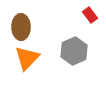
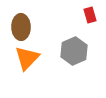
red rectangle: rotated 21 degrees clockwise
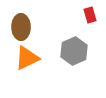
orange triangle: rotated 20 degrees clockwise
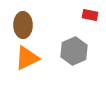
red rectangle: rotated 63 degrees counterclockwise
brown ellipse: moved 2 px right, 2 px up
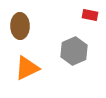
brown ellipse: moved 3 px left, 1 px down
orange triangle: moved 10 px down
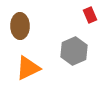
red rectangle: rotated 56 degrees clockwise
orange triangle: moved 1 px right
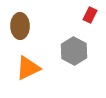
red rectangle: rotated 49 degrees clockwise
gray hexagon: rotated 8 degrees counterclockwise
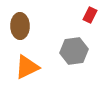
gray hexagon: rotated 24 degrees clockwise
orange triangle: moved 1 px left, 1 px up
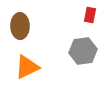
red rectangle: rotated 14 degrees counterclockwise
gray hexagon: moved 9 px right
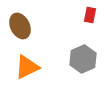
brown ellipse: rotated 25 degrees counterclockwise
gray hexagon: moved 8 px down; rotated 16 degrees counterclockwise
